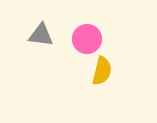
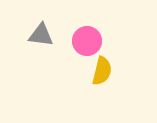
pink circle: moved 2 px down
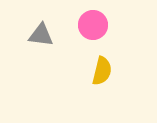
pink circle: moved 6 px right, 16 px up
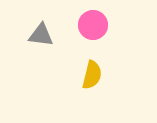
yellow semicircle: moved 10 px left, 4 px down
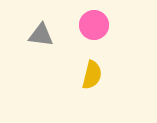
pink circle: moved 1 px right
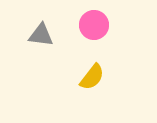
yellow semicircle: moved 2 px down; rotated 24 degrees clockwise
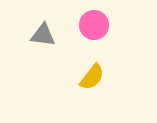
gray triangle: moved 2 px right
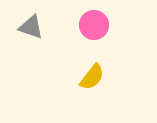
gray triangle: moved 12 px left, 8 px up; rotated 12 degrees clockwise
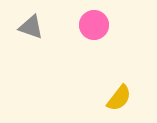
yellow semicircle: moved 27 px right, 21 px down
